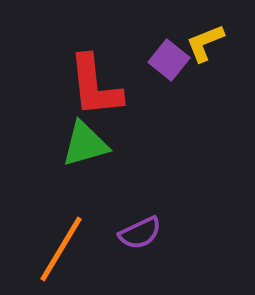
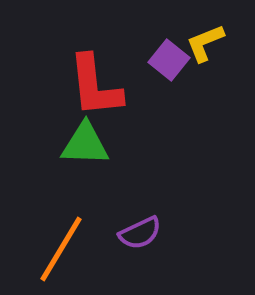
green triangle: rotated 18 degrees clockwise
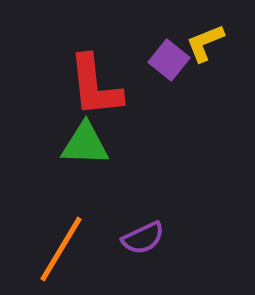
purple semicircle: moved 3 px right, 5 px down
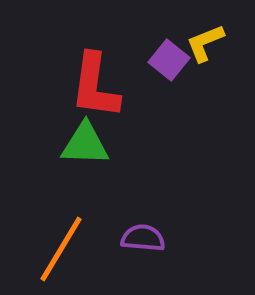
red L-shape: rotated 14 degrees clockwise
purple semicircle: rotated 150 degrees counterclockwise
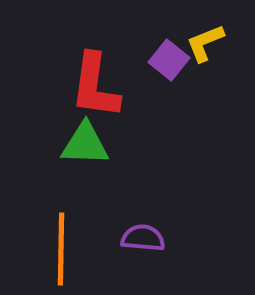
orange line: rotated 30 degrees counterclockwise
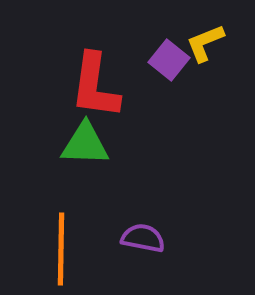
purple semicircle: rotated 6 degrees clockwise
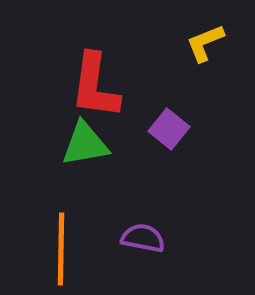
purple square: moved 69 px down
green triangle: rotated 12 degrees counterclockwise
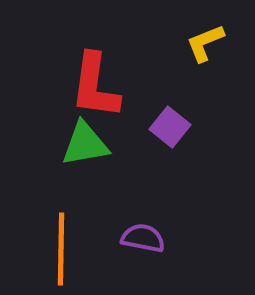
purple square: moved 1 px right, 2 px up
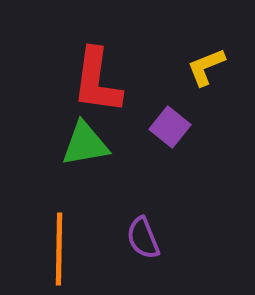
yellow L-shape: moved 1 px right, 24 px down
red L-shape: moved 2 px right, 5 px up
purple semicircle: rotated 123 degrees counterclockwise
orange line: moved 2 px left
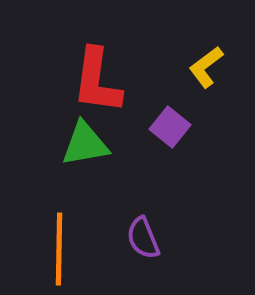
yellow L-shape: rotated 15 degrees counterclockwise
